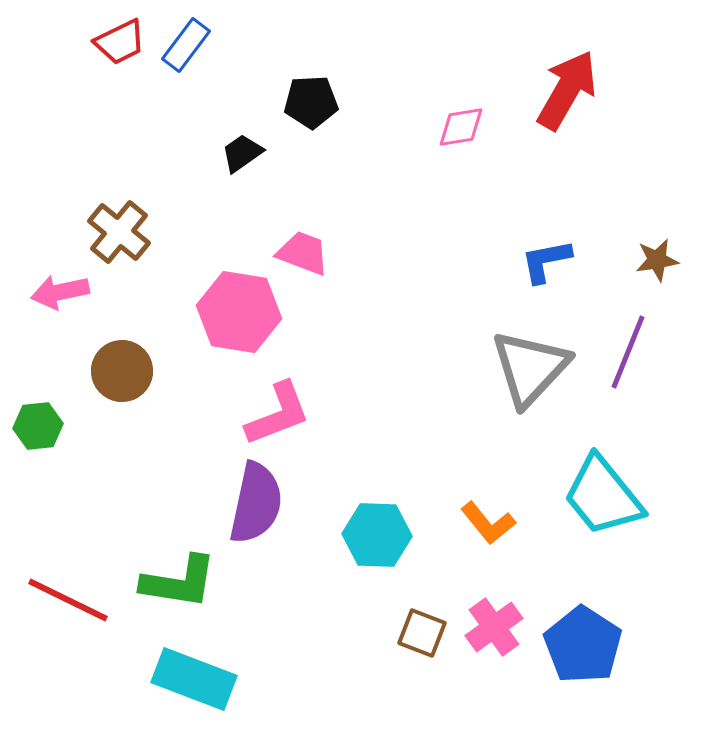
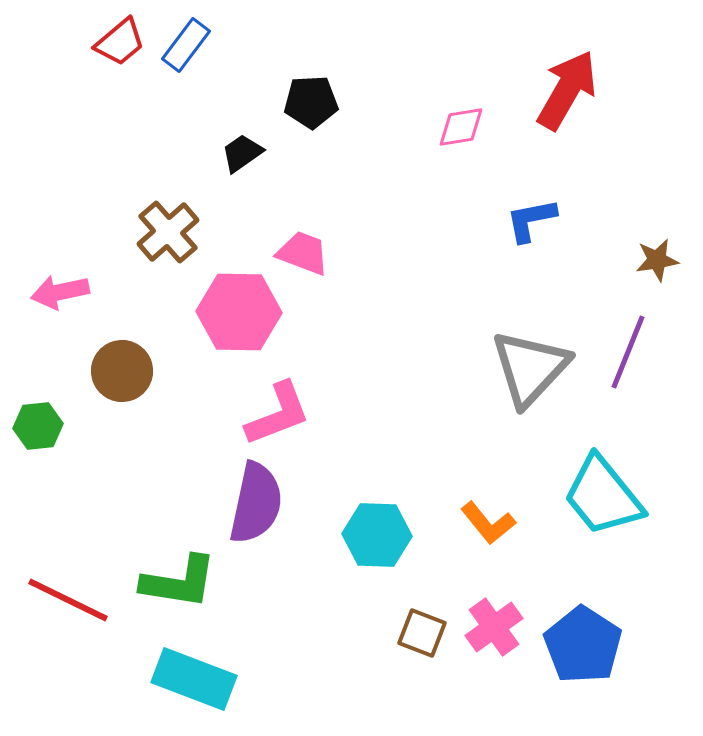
red trapezoid: rotated 14 degrees counterclockwise
brown cross: moved 49 px right; rotated 10 degrees clockwise
blue L-shape: moved 15 px left, 41 px up
pink hexagon: rotated 8 degrees counterclockwise
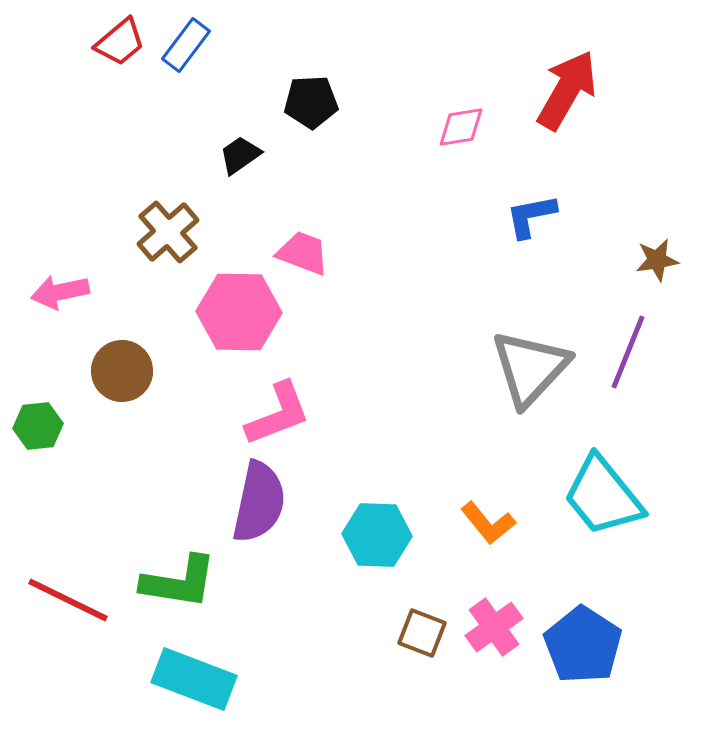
black trapezoid: moved 2 px left, 2 px down
blue L-shape: moved 4 px up
purple semicircle: moved 3 px right, 1 px up
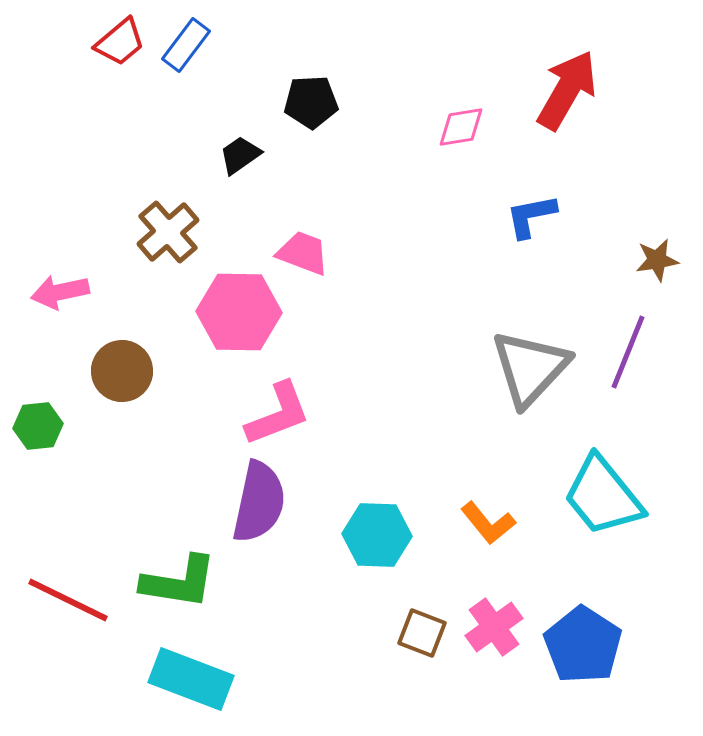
cyan rectangle: moved 3 px left
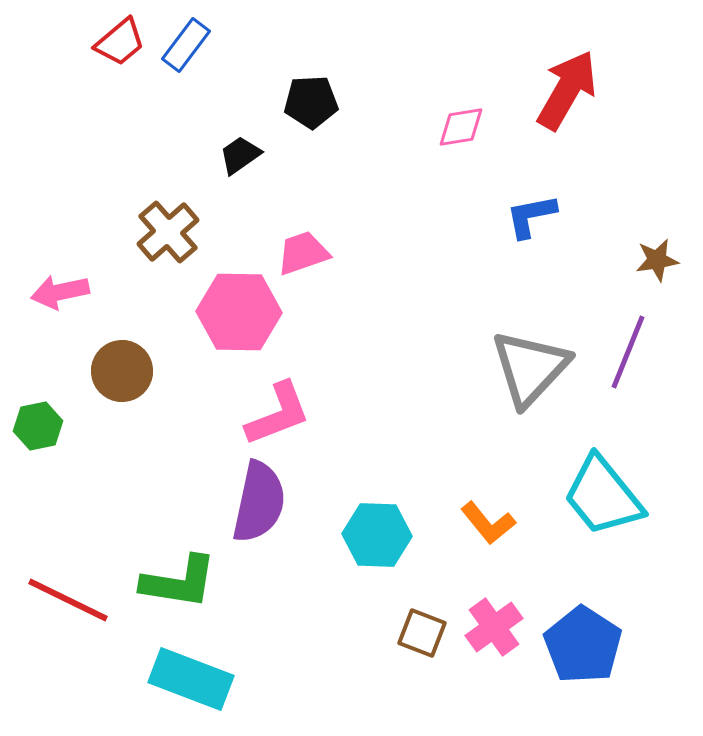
pink trapezoid: rotated 40 degrees counterclockwise
green hexagon: rotated 6 degrees counterclockwise
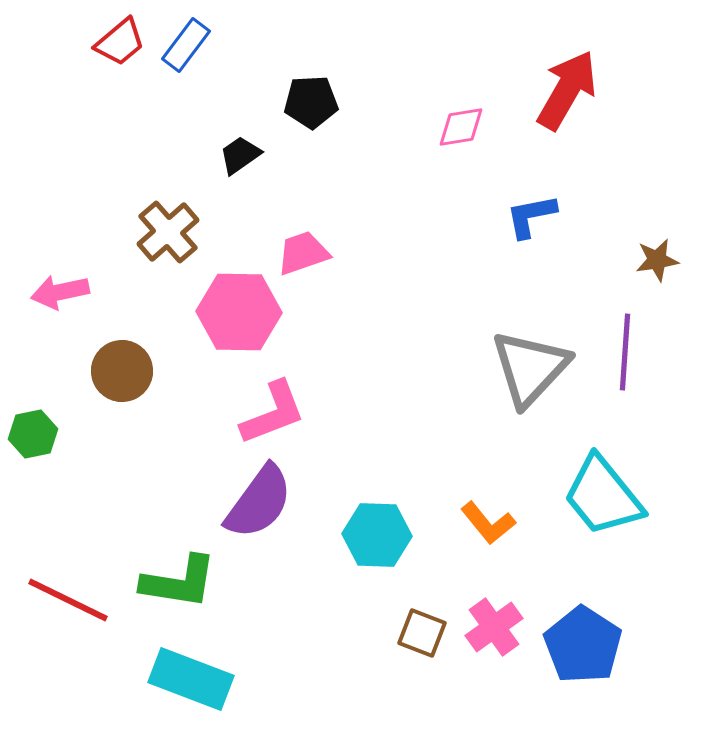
purple line: moved 3 px left; rotated 18 degrees counterclockwise
pink L-shape: moved 5 px left, 1 px up
green hexagon: moved 5 px left, 8 px down
purple semicircle: rotated 24 degrees clockwise
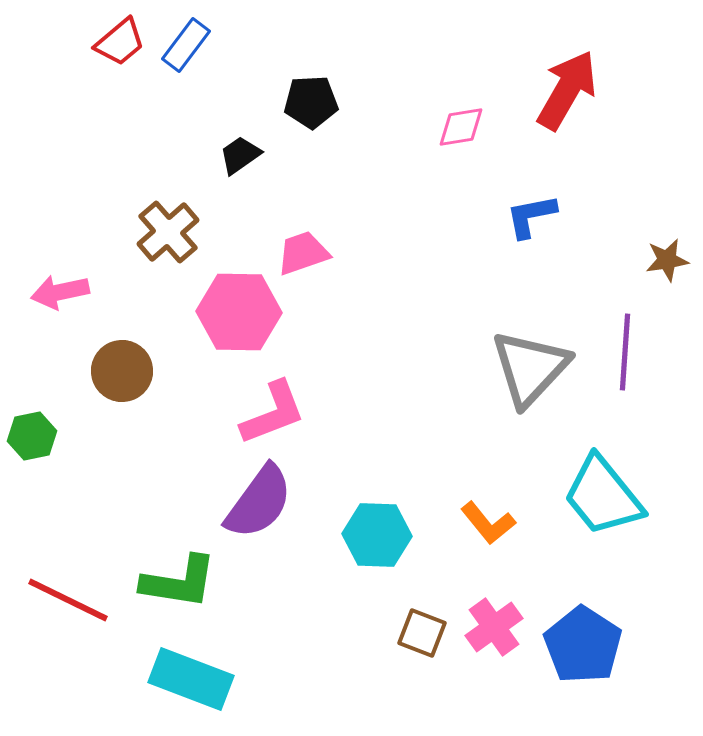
brown star: moved 10 px right
green hexagon: moved 1 px left, 2 px down
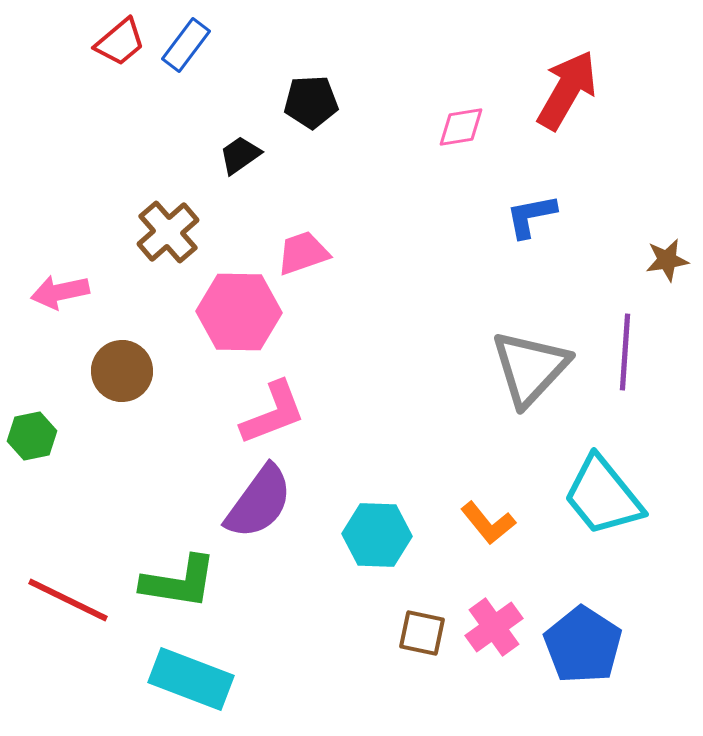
brown square: rotated 9 degrees counterclockwise
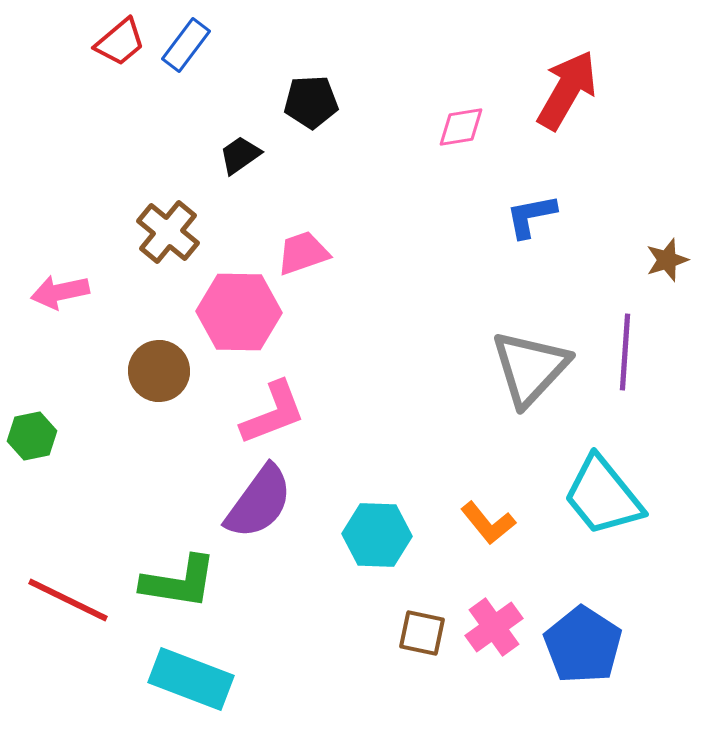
brown cross: rotated 10 degrees counterclockwise
brown star: rotated 9 degrees counterclockwise
brown circle: moved 37 px right
